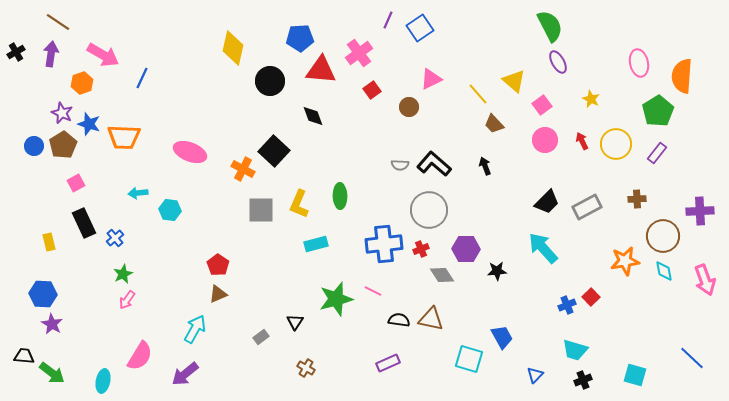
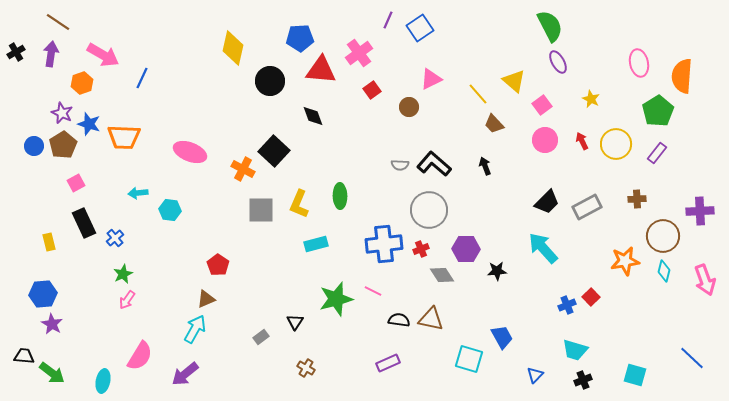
cyan diamond at (664, 271): rotated 25 degrees clockwise
blue hexagon at (43, 294): rotated 8 degrees counterclockwise
brown triangle at (218, 294): moved 12 px left, 5 px down
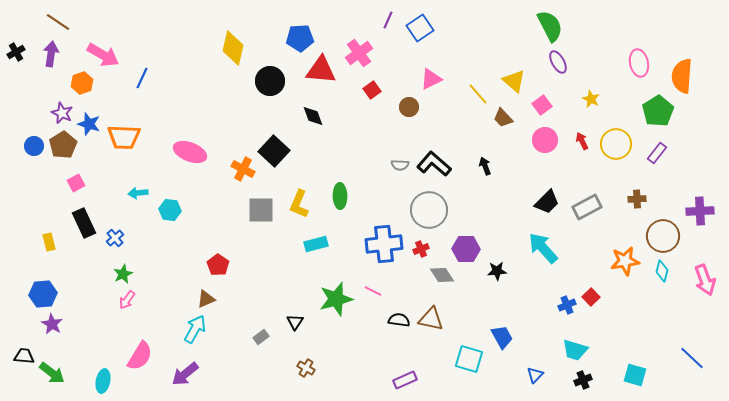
brown trapezoid at (494, 124): moved 9 px right, 6 px up
cyan diamond at (664, 271): moved 2 px left
purple rectangle at (388, 363): moved 17 px right, 17 px down
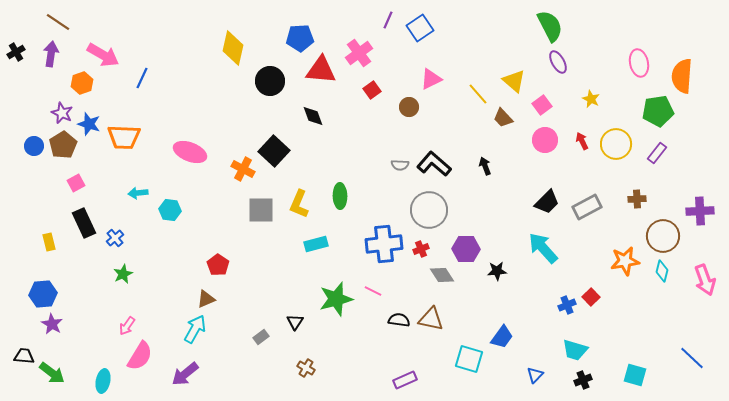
green pentagon at (658, 111): rotated 24 degrees clockwise
pink arrow at (127, 300): moved 26 px down
blue trapezoid at (502, 337): rotated 65 degrees clockwise
